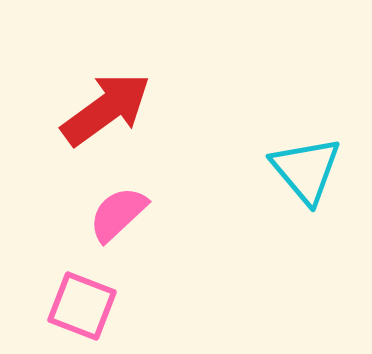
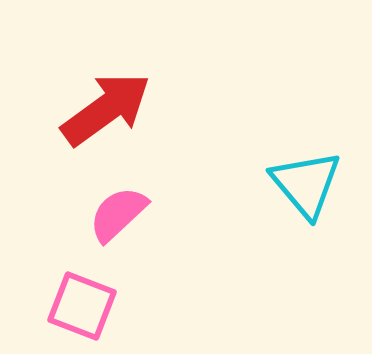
cyan triangle: moved 14 px down
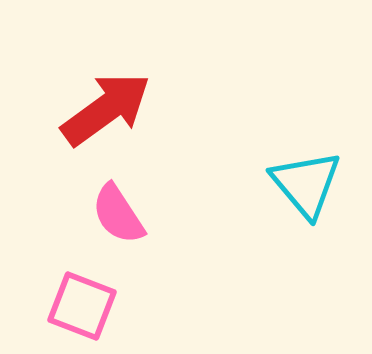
pink semicircle: rotated 80 degrees counterclockwise
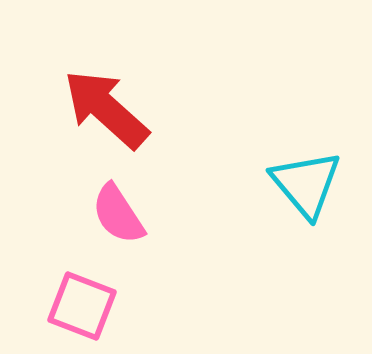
red arrow: rotated 102 degrees counterclockwise
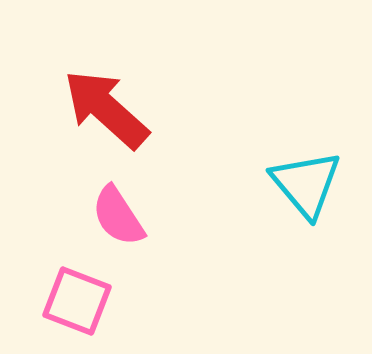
pink semicircle: moved 2 px down
pink square: moved 5 px left, 5 px up
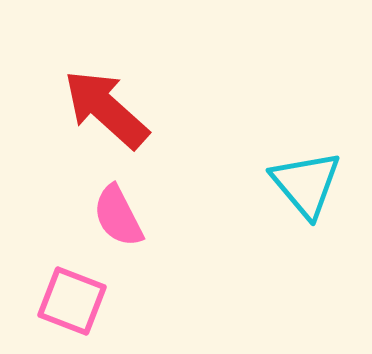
pink semicircle: rotated 6 degrees clockwise
pink square: moved 5 px left
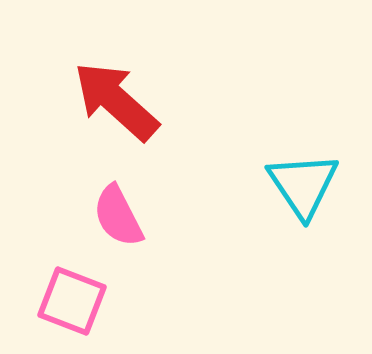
red arrow: moved 10 px right, 8 px up
cyan triangle: moved 3 px left, 1 px down; rotated 6 degrees clockwise
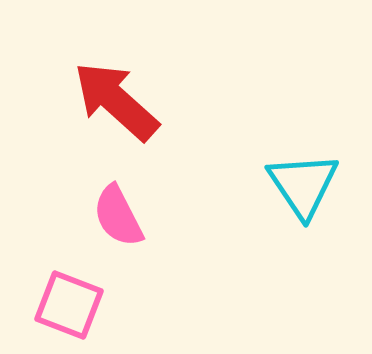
pink square: moved 3 px left, 4 px down
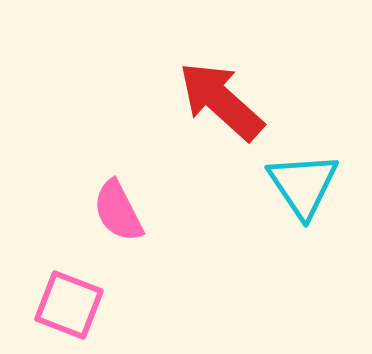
red arrow: moved 105 px right
pink semicircle: moved 5 px up
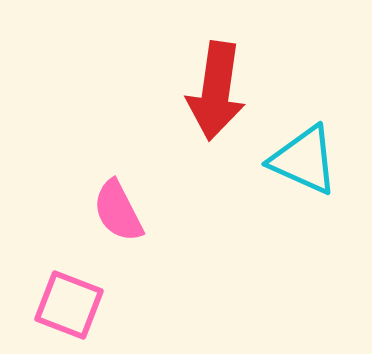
red arrow: moved 5 px left, 10 px up; rotated 124 degrees counterclockwise
cyan triangle: moved 1 px right, 25 px up; rotated 32 degrees counterclockwise
